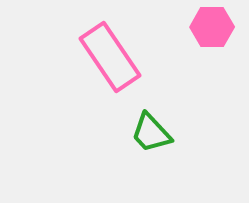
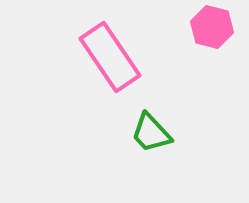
pink hexagon: rotated 15 degrees clockwise
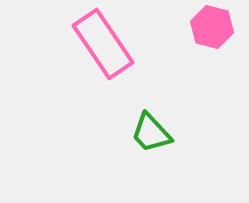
pink rectangle: moved 7 px left, 13 px up
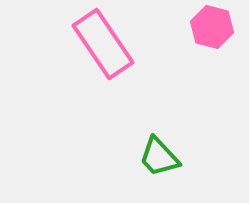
green trapezoid: moved 8 px right, 24 px down
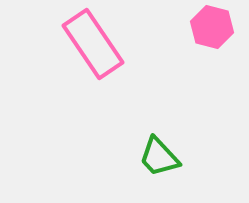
pink rectangle: moved 10 px left
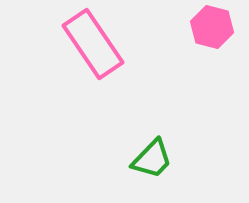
green trapezoid: moved 7 px left, 2 px down; rotated 93 degrees counterclockwise
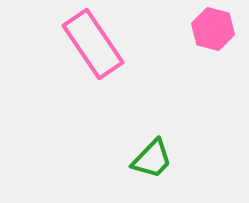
pink hexagon: moved 1 px right, 2 px down
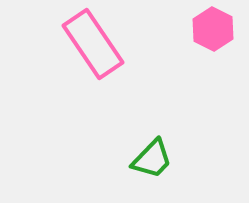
pink hexagon: rotated 12 degrees clockwise
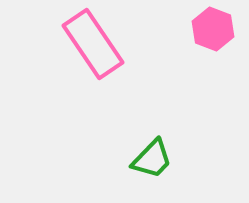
pink hexagon: rotated 6 degrees counterclockwise
